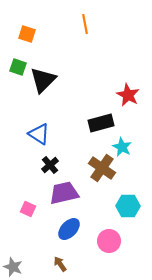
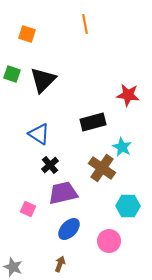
green square: moved 6 px left, 7 px down
red star: rotated 20 degrees counterclockwise
black rectangle: moved 8 px left, 1 px up
purple trapezoid: moved 1 px left
brown arrow: rotated 56 degrees clockwise
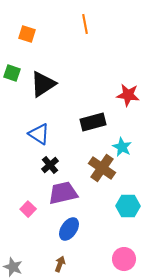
green square: moved 1 px up
black triangle: moved 4 px down; rotated 12 degrees clockwise
pink square: rotated 21 degrees clockwise
blue ellipse: rotated 10 degrees counterclockwise
pink circle: moved 15 px right, 18 px down
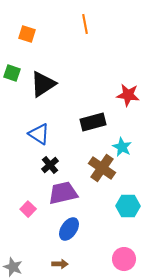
brown arrow: rotated 70 degrees clockwise
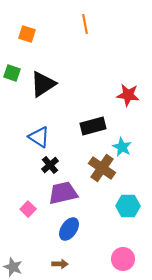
black rectangle: moved 4 px down
blue triangle: moved 3 px down
pink circle: moved 1 px left
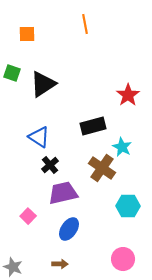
orange square: rotated 18 degrees counterclockwise
red star: rotated 30 degrees clockwise
pink square: moved 7 px down
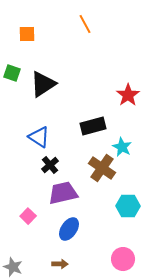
orange line: rotated 18 degrees counterclockwise
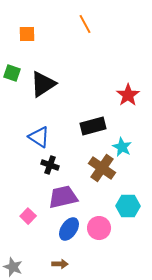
black cross: rotated 30 degrees counterclockwise
purple trapezoid: moved 4 px down
pink circle: moved 24 px left, 31 px up
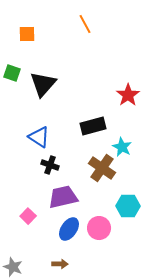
black triangle: rotated 16 degrees counterclockwise
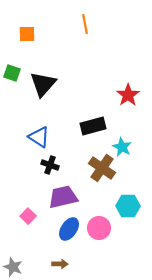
orange line: rotated 18 degrees clockwise
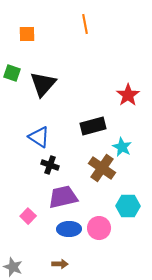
blue ellipse: rotated 55 degrees clockwise
